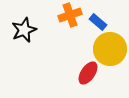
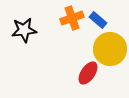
orange cross: moved 2 px right, 3 px down
blue rectangle: moved 2 px up
black star: rotated 15 degrees clockwise
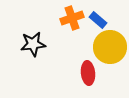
black star: moved 9 px right, 14 px down
yellow circle: moved 2 px up
red ellipse: rotated 40 degrees counterclockwise
